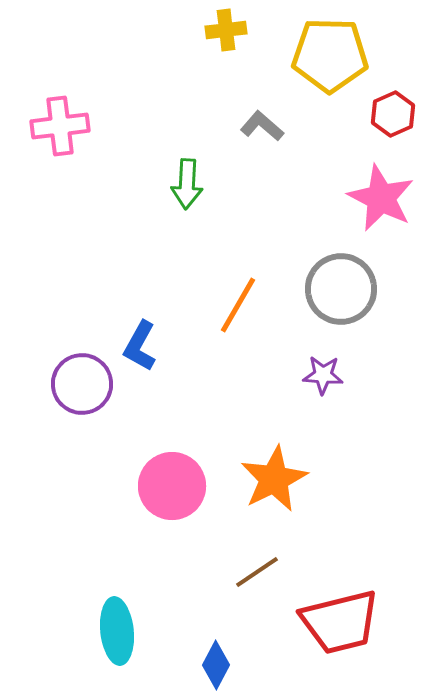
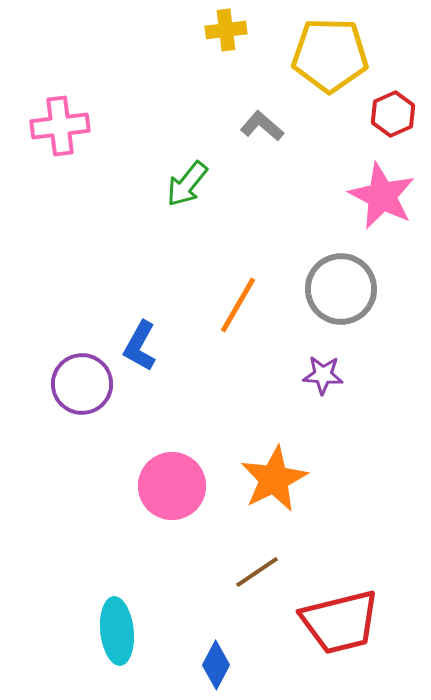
green arrow: rotated 36 degrees clockwise
pink star: moved 1 px right, 2 px up
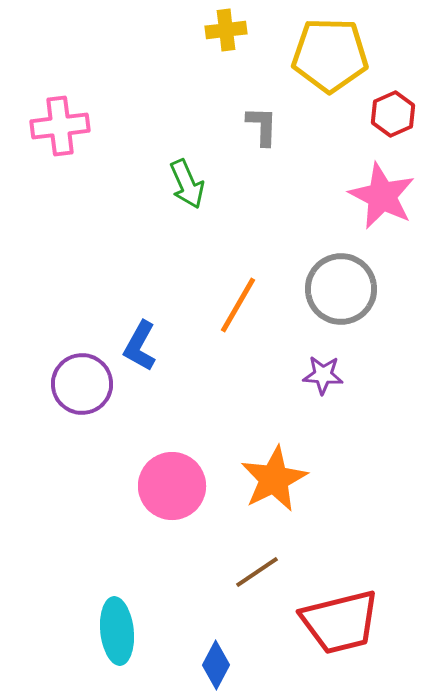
gray L-shape: rotated 51 degrees clockwise
green arrow: rotated 63 degrees counterclockwise
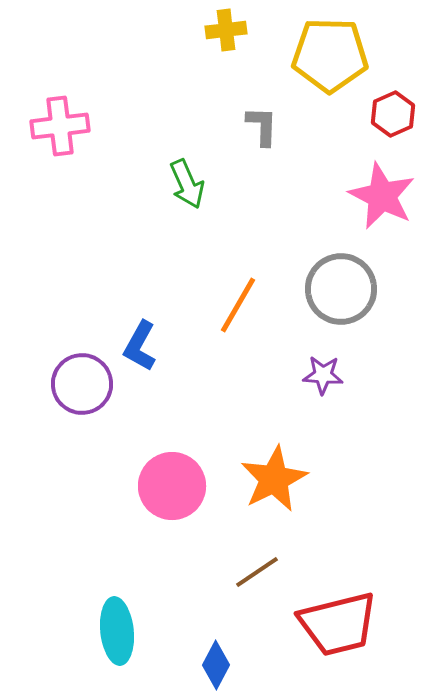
red trapezoid: moved 2 px left, 2 px down
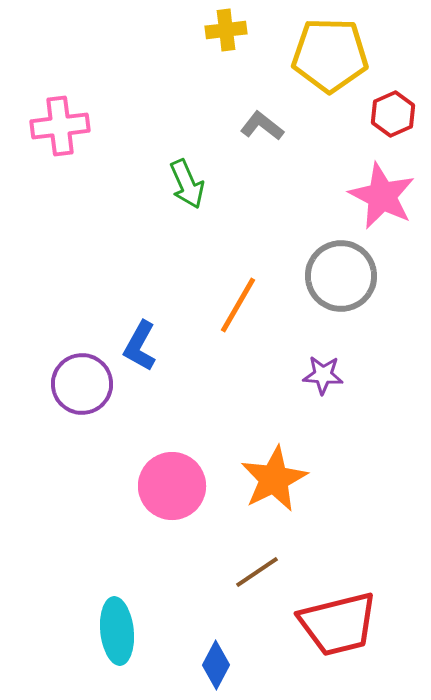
gray L-shape: rotated 54 degrees counterclockwise
gray circle: moved 13 px up
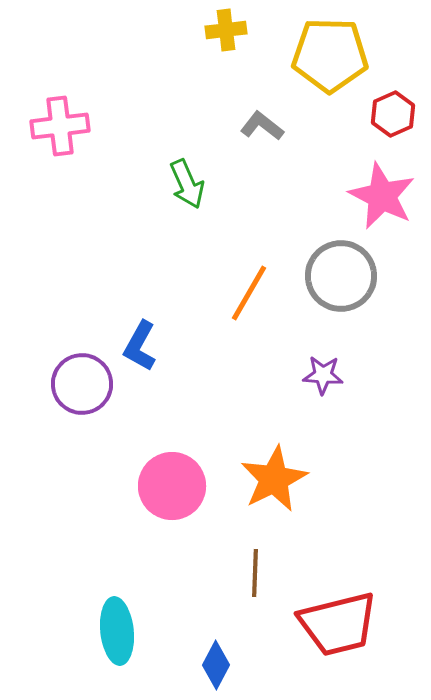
orange line: moved 11 px right, 12 px up
brown line: moved 2 px left, 1 px down; rotated 54 degrees counterclockwise
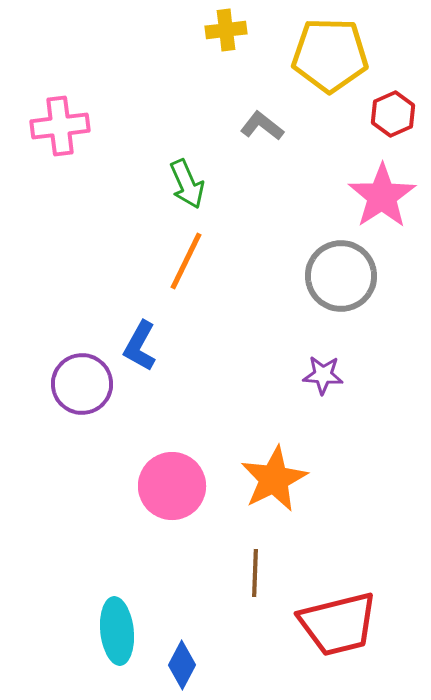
pink star: rotated 12 degrees clockwise
orange line: moved 63 px left, 32 px up; rotated 4 degrees counterclockwise
blue diamond: moved 34 px left
